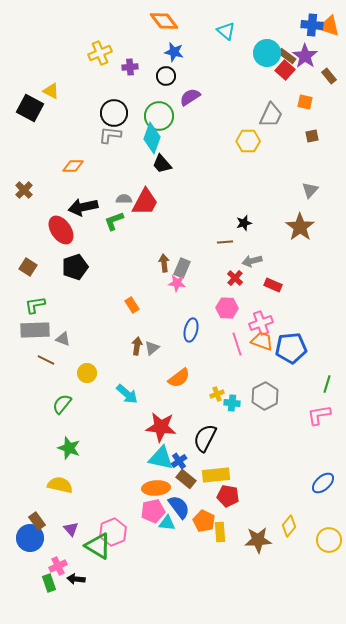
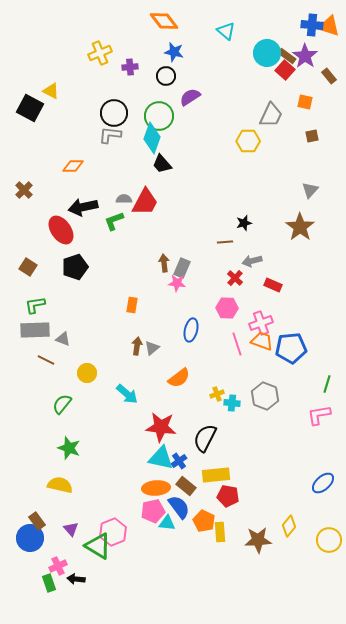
orange rectangle at (132, 305): rotated 42 degrees clockwise
gray hexagon at (265, 396): rotated 12 degrees counterclockwise
brown rectangle at (186, 479): moved 7 px down
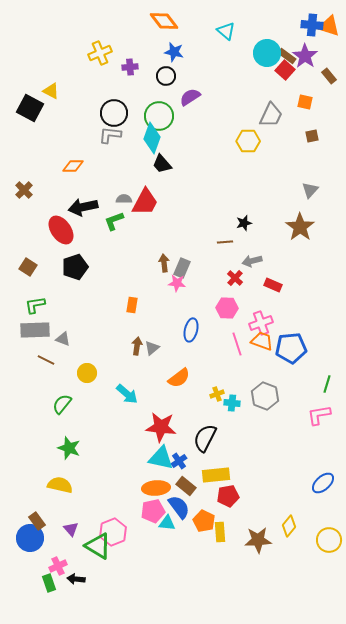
red pentagon at (228, 496): rotated 20 degrees counterclockwise
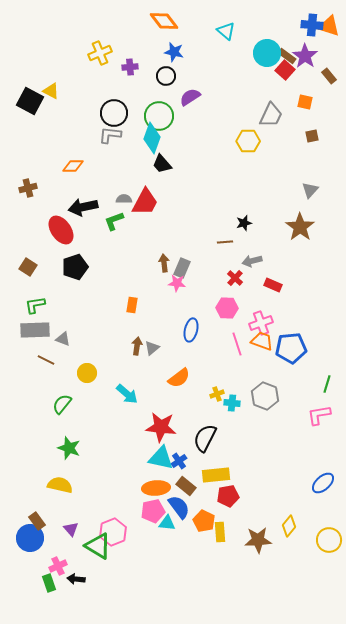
black square at (30, 108): moved 7 px up
brown cross at (24, 190): moved 4 px right, 2 px up; rotated 30 degrees clockwise
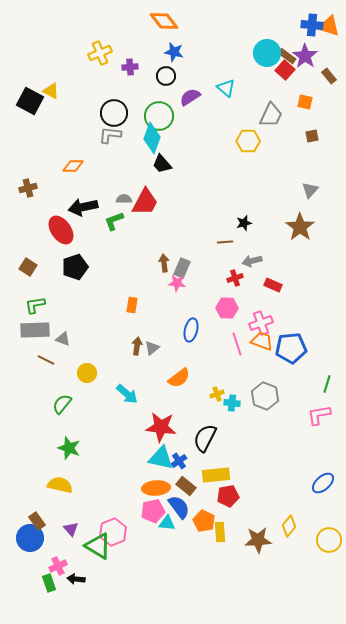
cyan triangle at (226, 31): moved 57 px down
red cross at (235, 278): rotated 28 degrees clockwise
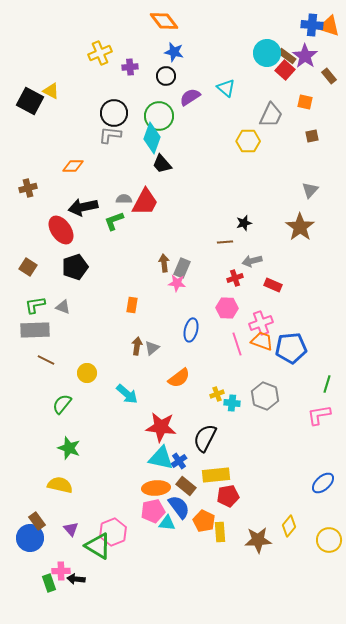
gray triangle at (63, 339): moved 32 px up
pink cross at (58, 566): moved 3 px right, 5 px down; rotated 24 degrees clockwise
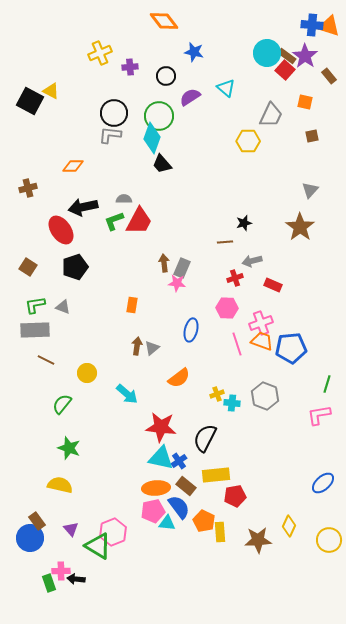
blue star at (174, 52): moved 20 px right
red trapezoid at (145, 202): moved 6 px left, 19 px down
red pentagon at (228, 496): moved 7 px right
yellow diamond at (289, 526): rotated 15 degrees counterclockwise
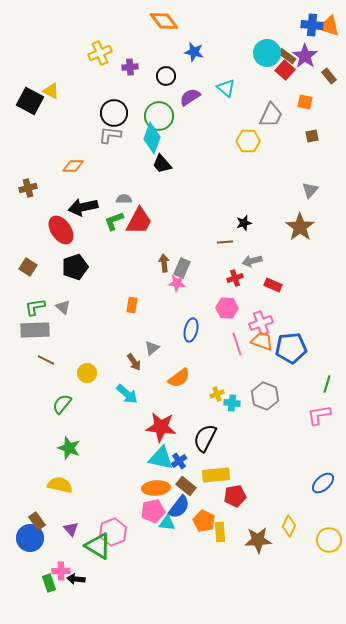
green L-shape at (35, 305): moved 2 px down
gray triangle at (63, 307): rotated 21 degrees clockwise
brown arrow at (137, 346): moved 3 px left, 16 px down; rotated 138 degrees clockwise
blue semicircle at (179, 507): rotated 75 degrees clockwise
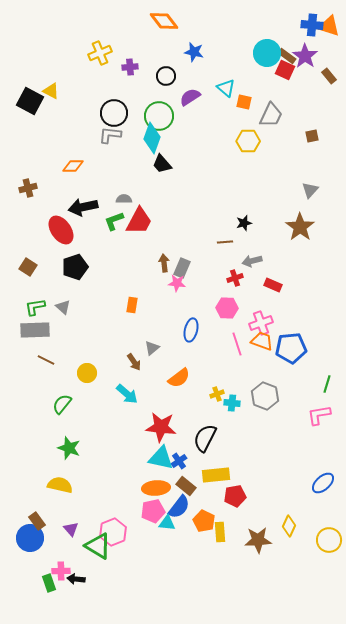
red square at (285, 70): rotated 18 degrees counterclockwise
orange square at (305, 102): moved 61 px left
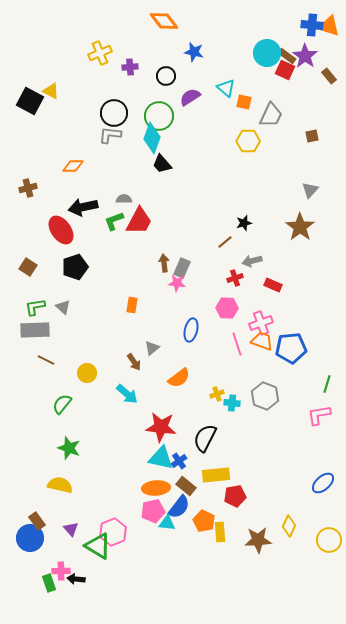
brown line at (225, 242): rotated 35 degrees counterclockwise
